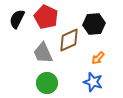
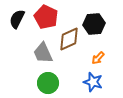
brown diamond: moved 1 px up
green circle: moved 1 px right
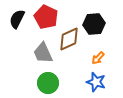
blue star: moved 3 px right
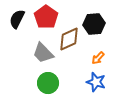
red pentagon: rotated 10 degrees clockwise
gray trapezoid: rotated 20 degrees counterclockwise
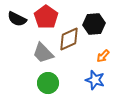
black semicircle: rotated 90 degrees counterclockwise
orange arrow: moved 5 px right, 2 px up
blue star: moved 1 px left, 2 px up
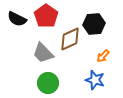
red pentagon: moved 1 px up
brown diamond: moved 1 px right
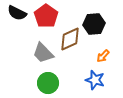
black semicircle: moved 6 px up
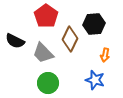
black semicircle: moved 2 px left, 28 px down
brown diamond: rotated 40 degrees counterclockwise
orange arrow: moved 2 px right, 1 px up; rotated 32 degrees counterclockwise
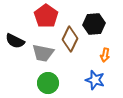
gray trapezoid: rotated 35 degrees counterclockwise
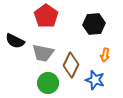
brown diamond: moved 1 px right, 26 px down
